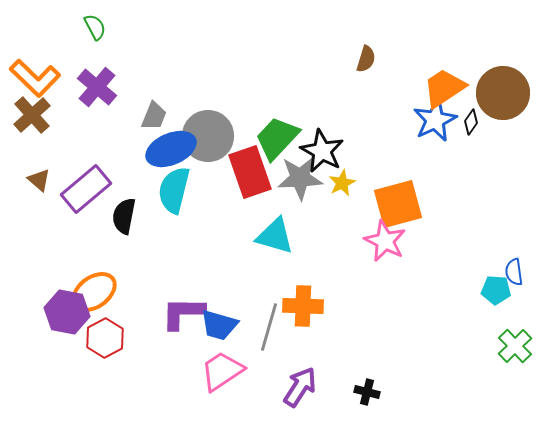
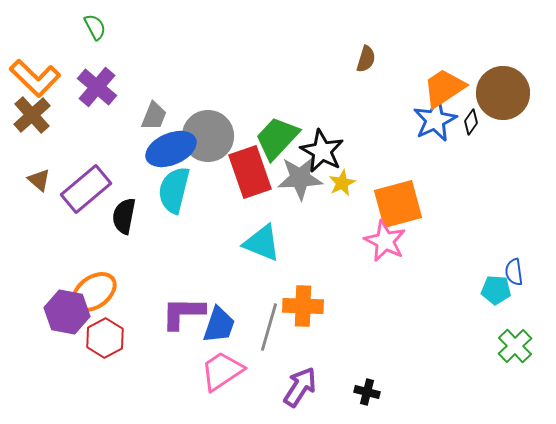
cyan triangle: moved 13 px left, 7 px down; rotated 6 degrees clockwise
blue trapezoid: rotated 87 degrees counterclockwise
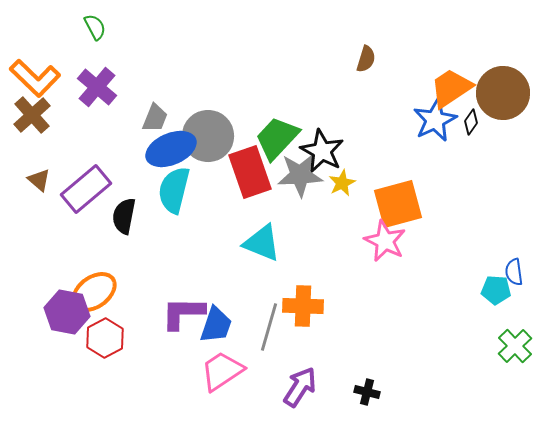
orange trapezoid: moved 7 px right
gray trapezoid: moved 1 px right, 2 px down
gray star: moved 3 px up
blue trapezoid: moved 3 px left
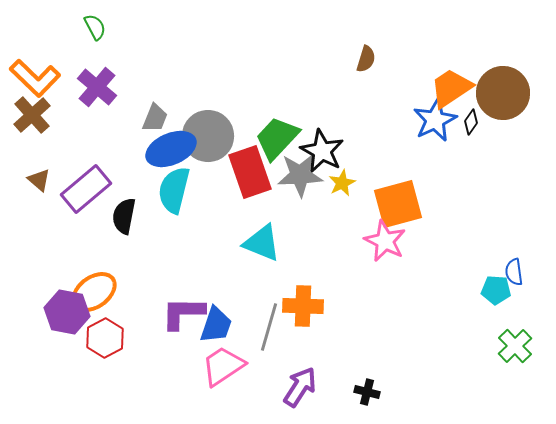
pink trapezoid: moved 1 px right, 5 px up
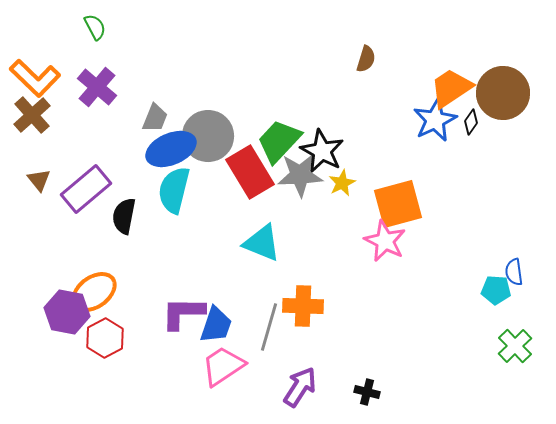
green trapezoid: moved 2 px right, 3 px down
red rectangle: rotated 12 degrees counterclockwise
brown triangle: rotated 10 degrees clockwise
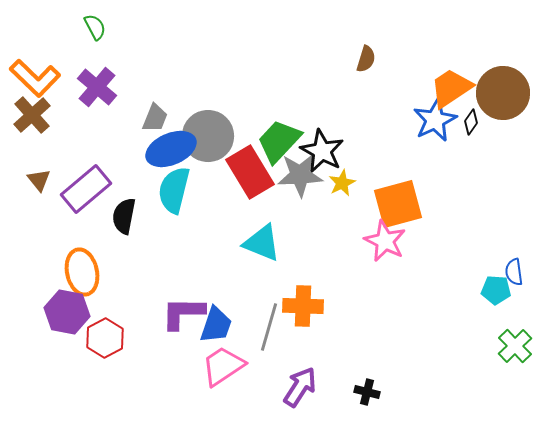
orange ellipse: moved 12 px left, 20 px up; rotated 66 degrees counterclockwise
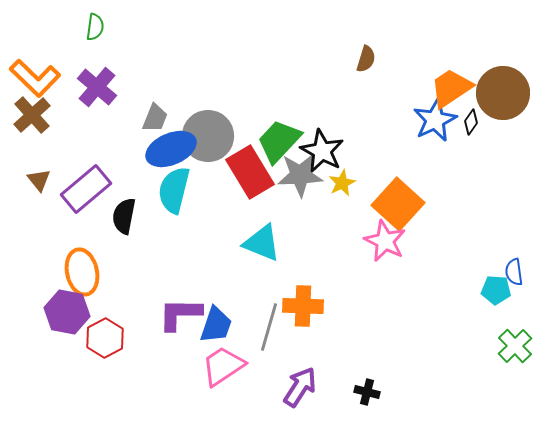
green semicircle: rotated 36 degrees clockwise
orange square: rotated 33 degrees counterclockwise
purple L-shape: moved 3 px left, 1 px down
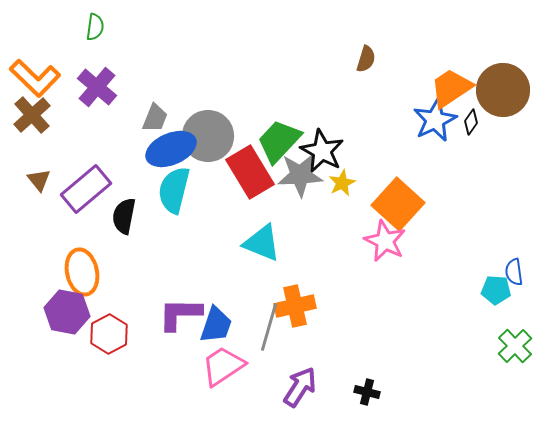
brown circle: moved 3 px up
orange cross: moved 8 px left; rotated 15 degrees counterclockwise
red hexagon: moved 4 px right, 4 px up
